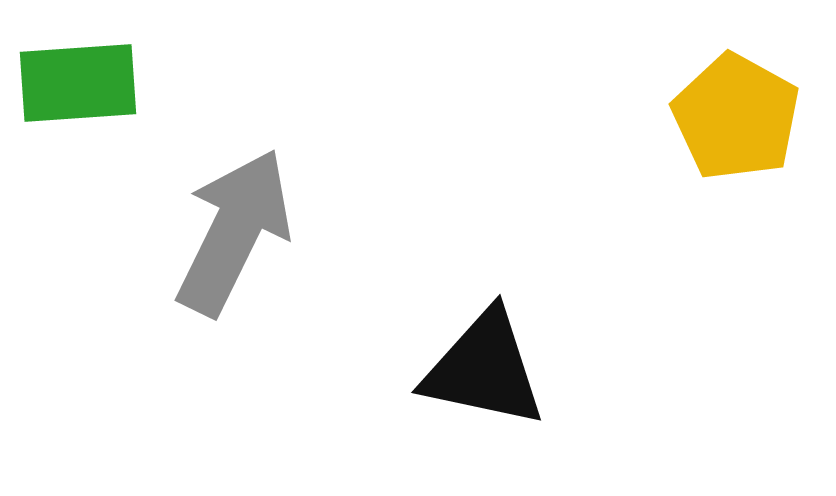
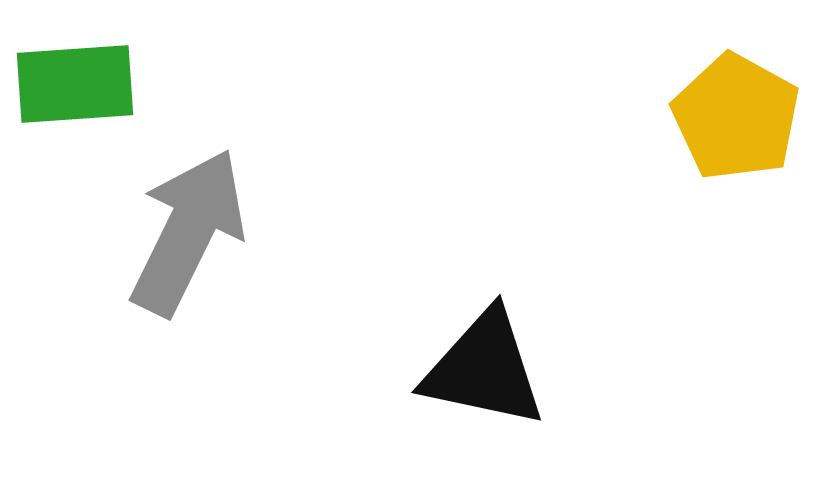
green rectangle: moved 3 px left, 1 px down
gray arrow: moved 46 px left
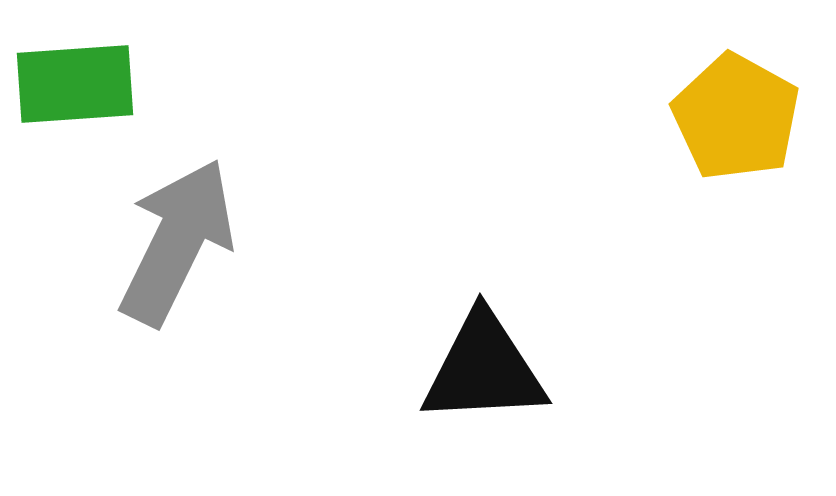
gray arrow: moved 11 px left, 10 px down
black triangle: rotated 15 degrees counterclockwise
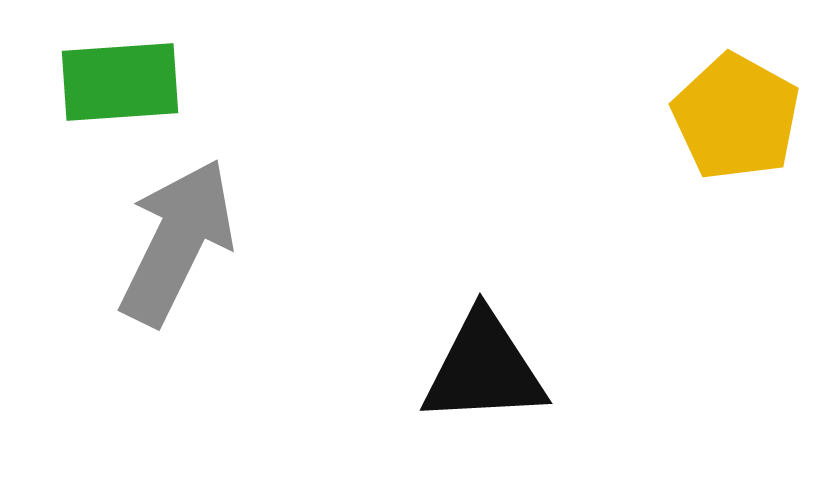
green rectangle: moved 45 px right, 2 px up
